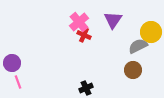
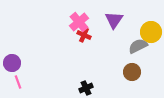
purple triangle: moved 1 px right
brown circle: moved 1 px left, 2 px down
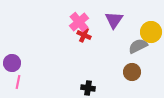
pink line: rotated 32 degrees clockwise
black cross: moved 2 px right; rotated 32 degrees clockwise
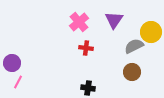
red cross: moved 2 px right, 13 px down; rotated 16 degrees counterclockwise
gray semicircle: moved 4 px left
pink line: rotated 16 degrees clockwise
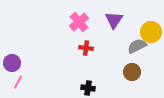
gray semicircle: moved 3 px right
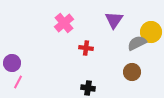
pink cross: moved 15 px left, 1 px down
gray semicircle: moved 3 px up
